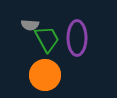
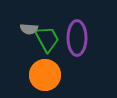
gray semicircle: moved 1 px left, 4 px down
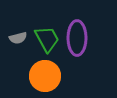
gray semicircle: moved 11 px left, 9 px down; rotated 18 degrees counterclockwise
orange circle: moved 1 px down
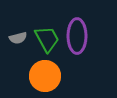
purple ellipse: moved 2 px up
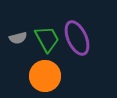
purple ellipse: moved 2 px down; rotated 24 degrees counterclockwise
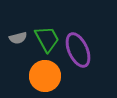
purple ellipse: moved 1 px right, 12 px down
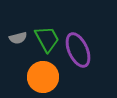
orange circle: moved 2 px left, 1 px down
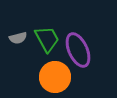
orange circle: moved 12 px right
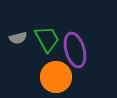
purple ellipse: moved 3 px left; rotated 8 degrees clockwise
orange circle: moved 1 px right
